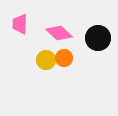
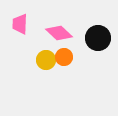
orange circle: moved 1 px up
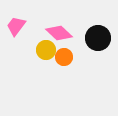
pink trapezoid: moved 4 px left, 2 px down; rotated 35 degrees clockwise
yellow circle: moved 10 px up
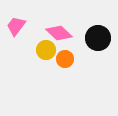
orange circle: moved 1 px right, 2 px down
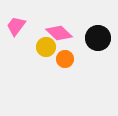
yellow circle: moved 3 px up
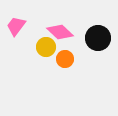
pink diamond: moved 1 px right, 1 px up
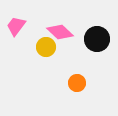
black circle: moved 1 px left, 1 px down
orange circle: moved 12 px right, 24 px down
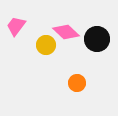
pink diamond: moved 6 px right
yellow circle: moved 2 px up
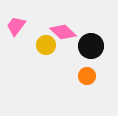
pink diamond: moved 3 px left
black circle: moved 6 px left, 7 px down
orange circle: moved 10 px right, 7 px up
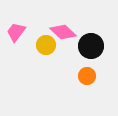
pink trapezoid: moved 6 px down
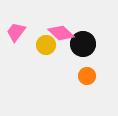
pink diamond: moved 2 px left, 1 px down
black circle: moved 8 px left, 2 px up
